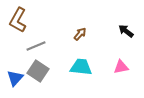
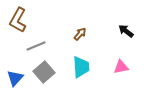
cyan trapezoid: rotated 80 degrees clockwise
gray square: moved 6 px right, 1 px down; rotated 15 degrees clockwise
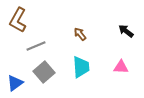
brown arrow: rotated 80 degrees counterclockwise
pink triangle: rotated 14 degrees clockwise
blue triangle: moved 5 px down; rotated 12 degrees clockwise
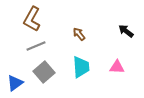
brown L-shape: moved 14 px right, 1 px up
brown arrow: moved 1 px left
pink triangle: moved 4 px left
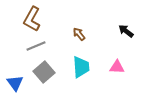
blue triangle: rotated 30 degrees counterclockwise
